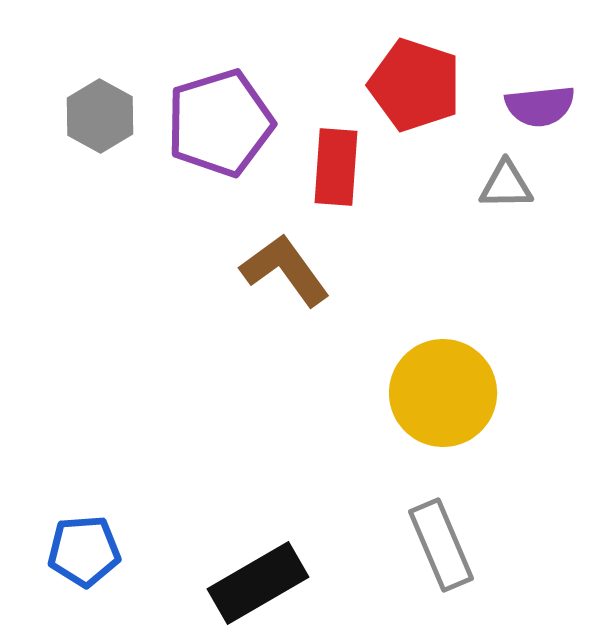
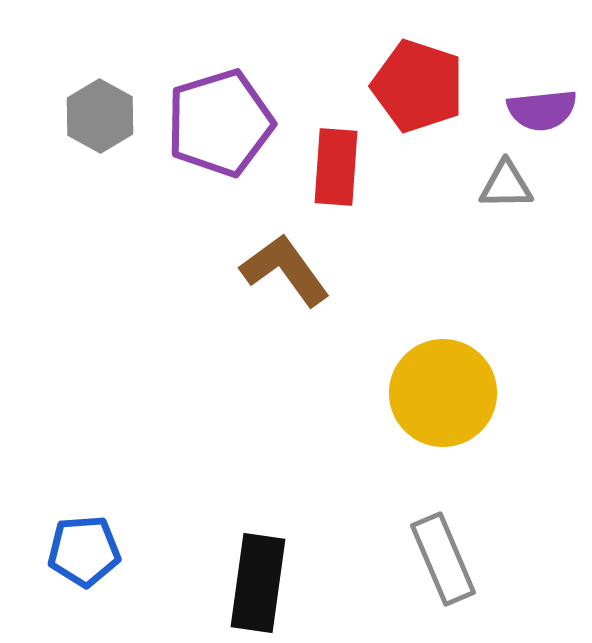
red pentagon: moved 3 px right, 1 px down
purple semicircle: moved 2 px right, 4 px down
gray rectangle: moved 2 px right, 14 px down
black rectangle: rotated 52 degrees counterclockwise
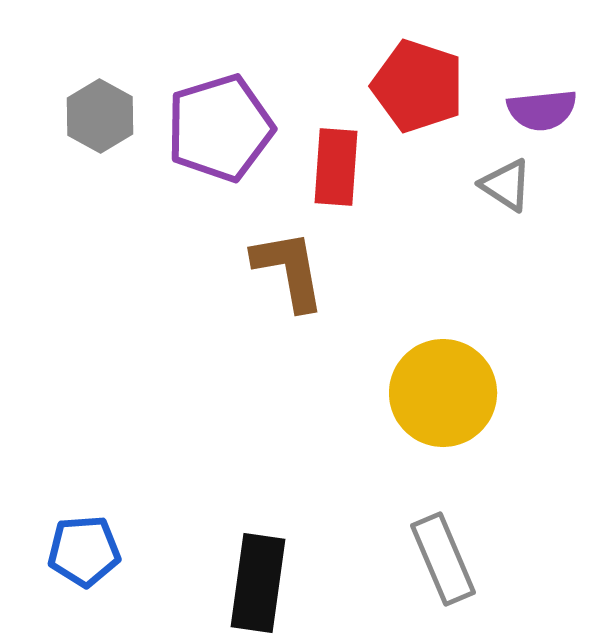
purple pentagon: moved 5 px down
gray triangle: rotated 34 degrees clockwise
brown L-shape: moved 4 px right; rotated 26 degrees clockwise
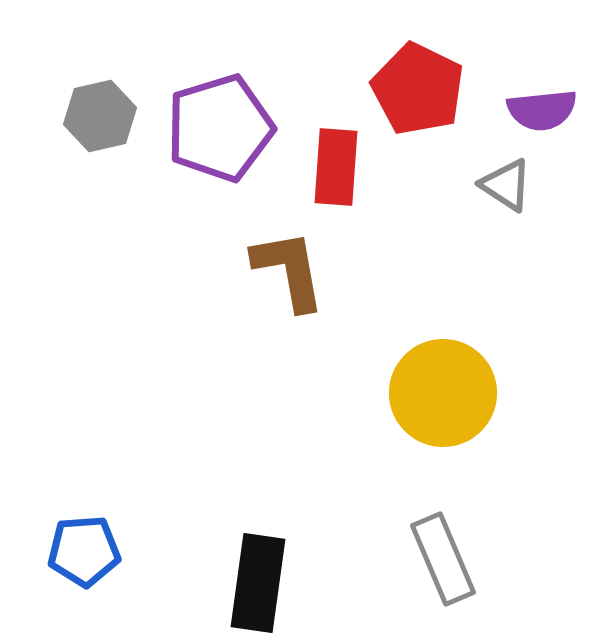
red pentagon: moved 3 px down; rotated 8 degrees clockwise
gray hexagon: rotated 18 degrees clockwise
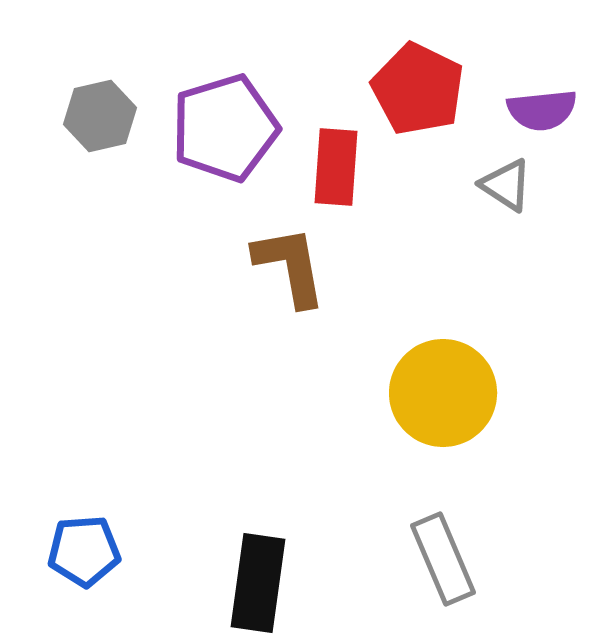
purple pentagon: moved 5 px right
brown L-shape: moved 1 px right, 4 px up
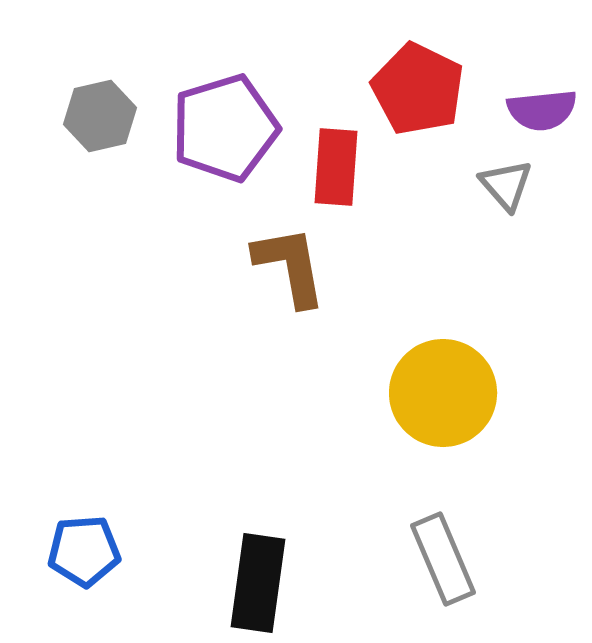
gray triangle: rotated 16 degrees clockwise
